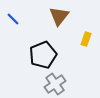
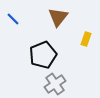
brown triangle: moved 1 px left, 1 px down
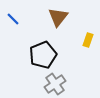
yellow rectangle: moved 2 px right, 1 px down
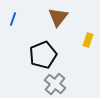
blue line: rotated 64 degrees clockwise
gray cross: rotated 15 degrees counterclockwise
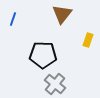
brown triangle: moved 4 px right, 3 px up
black pentagon: rotated 24 degrees clockwise
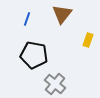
blue line: moved 14 px right
black pentagon: moved 9 px left; rotated 8 degrees clockwise
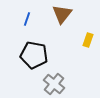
gray cross: moved 1 px left
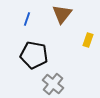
gray cross: moved 1 px left
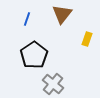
yellow rectangle: moved 1 px left, 1 px up
black pentagon: rotated 28 degrees clockwise
